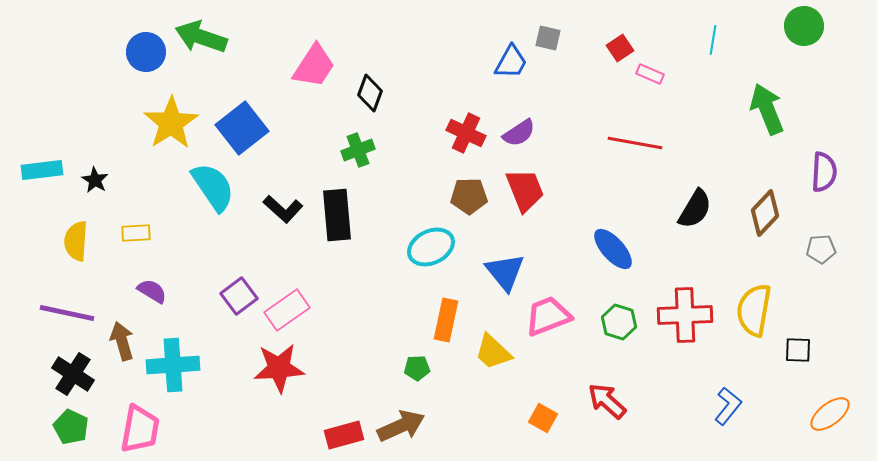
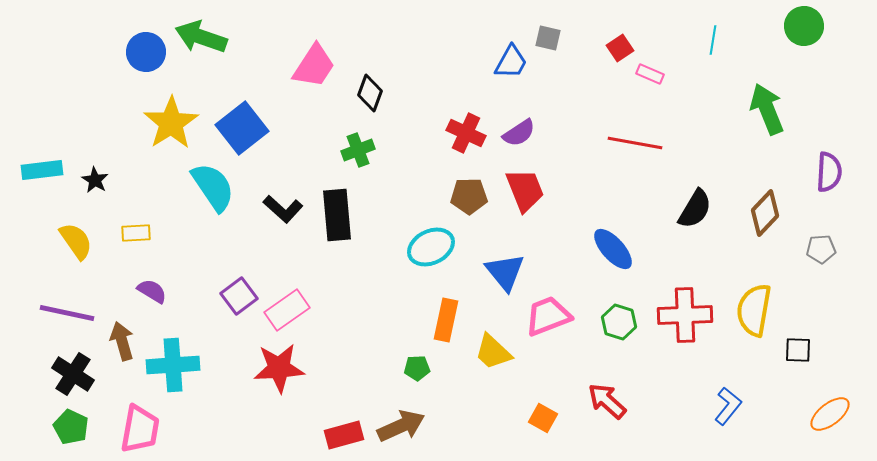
purple semicircle at (824, 172): moved 5 px right
yellow semicircle at (76, 241): rotated 141 degrees clockwise
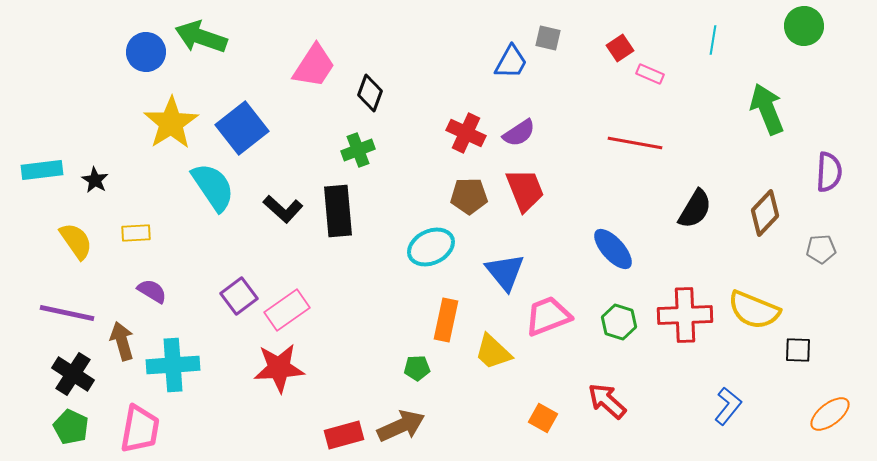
black rectangle at (337, 215): moved 1 px right, 4 px up
yellow semicircle at (754, 310): rotated 78 degrees counterclockwise
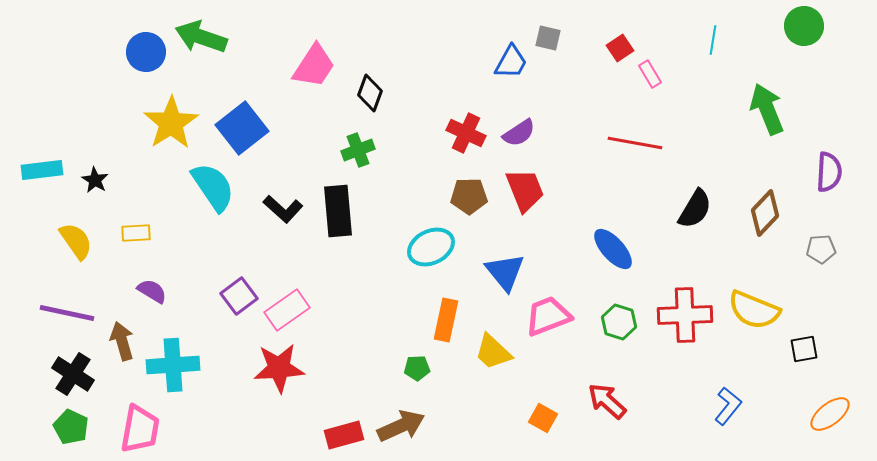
pink rectangle at (650, 74): rotated 36 degrees clockwise
black square at (798, 350): moved 6 px right, 1 px up; rotated 12 degrees counterclockwise
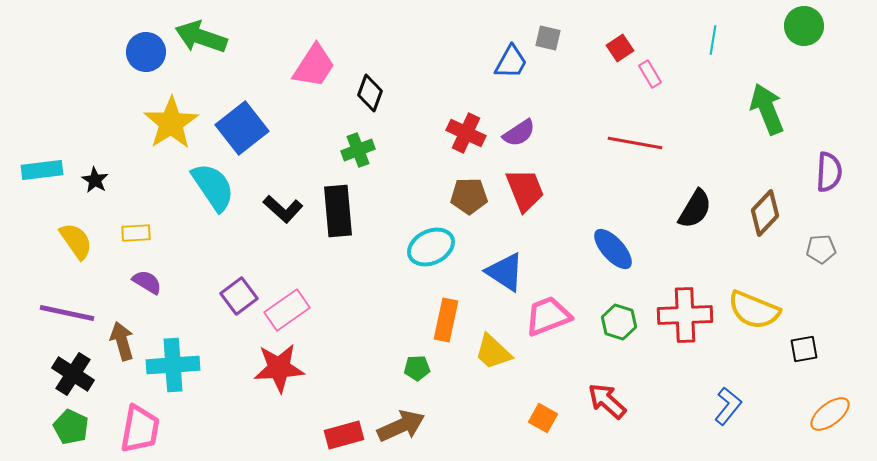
blue triangle at (505, 272): rotated 18 degrees counterclockwise
purple semicircle at (152, 291): moved 5 px left, 9 px up
